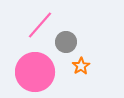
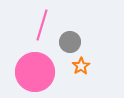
pink line: moved 2 px right; rotated 24 degrees counterclockwise
gray circle: moved 4 px right
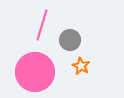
gray circle: moved 2 px up
orange star: rotated 12 degrees counterclockwise
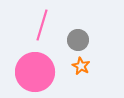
gray circle: moved 8 px right
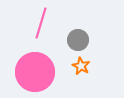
pink line: moved 1 px left, 2 px up
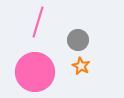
pink line: moved 3 px left, 1 px up
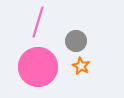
gray circle: moved 2 px left, 1 px down
pink circle: moved 3 px right, 5 px up
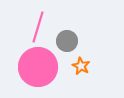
pink line: moved 5 px down
gray circle: moved 9 px left
